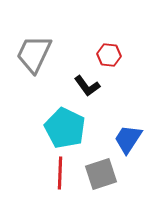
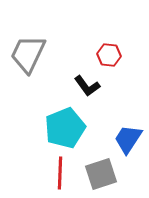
gray trapezoid: moved 6 px left
cyan pentagon: rotated 24 degrees clockwise
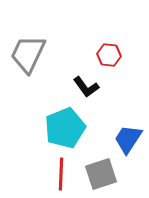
black L-shape: moved 1 px left, 1 px down
red line: moved 1 px right, 1 px down
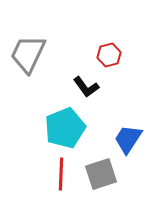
red hexagon: rotated 20 degrees counterclockwise
